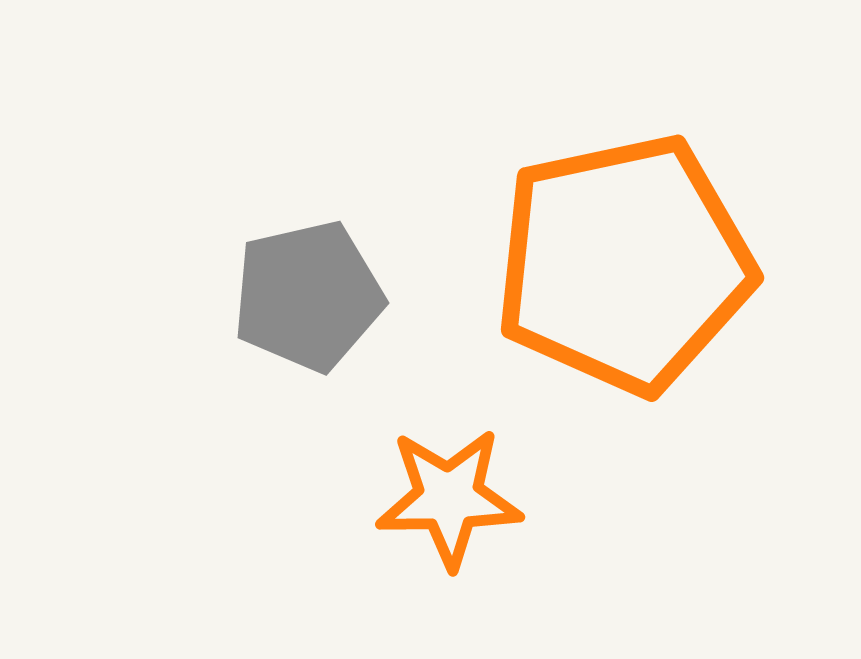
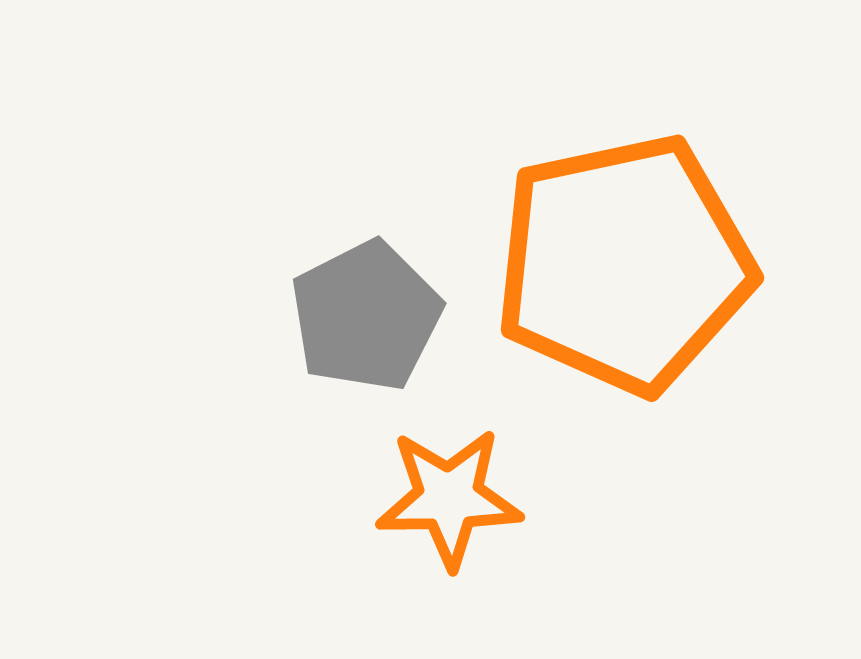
gray pentagon: moved 58 px right, 20 px down; rotated 14 degrees counterclockwise
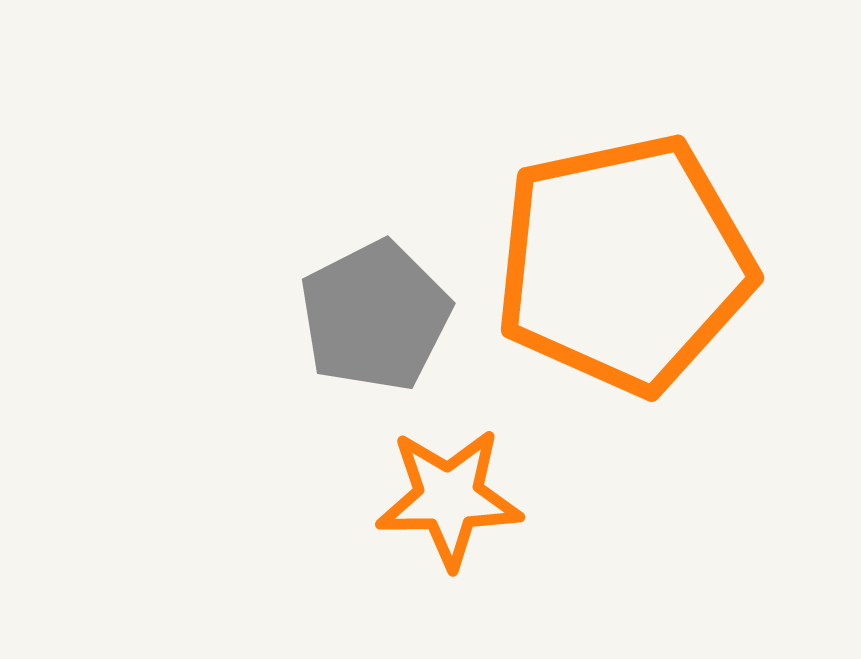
gray pentagon: moved 9 px right
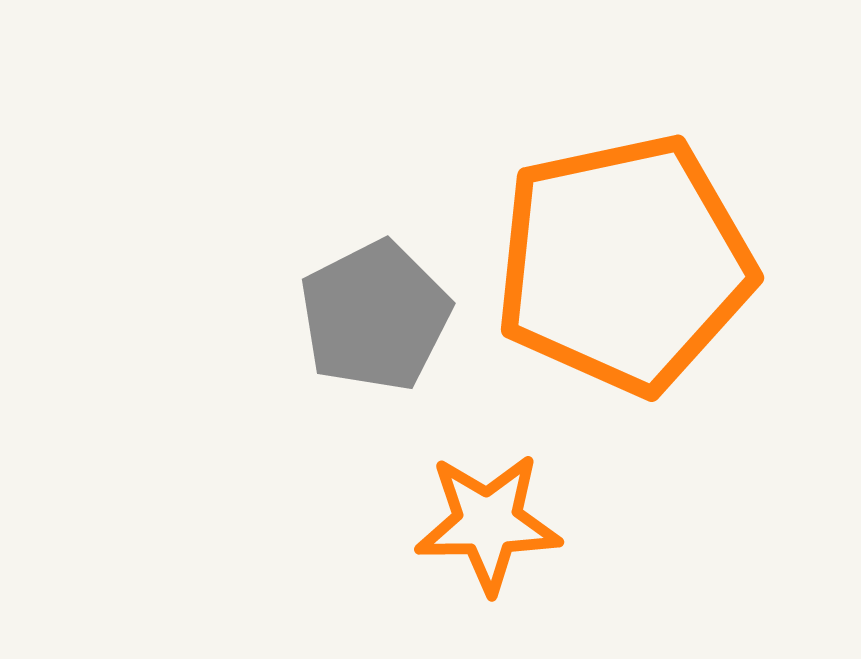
orange star: moved 39 px right, 25 px down
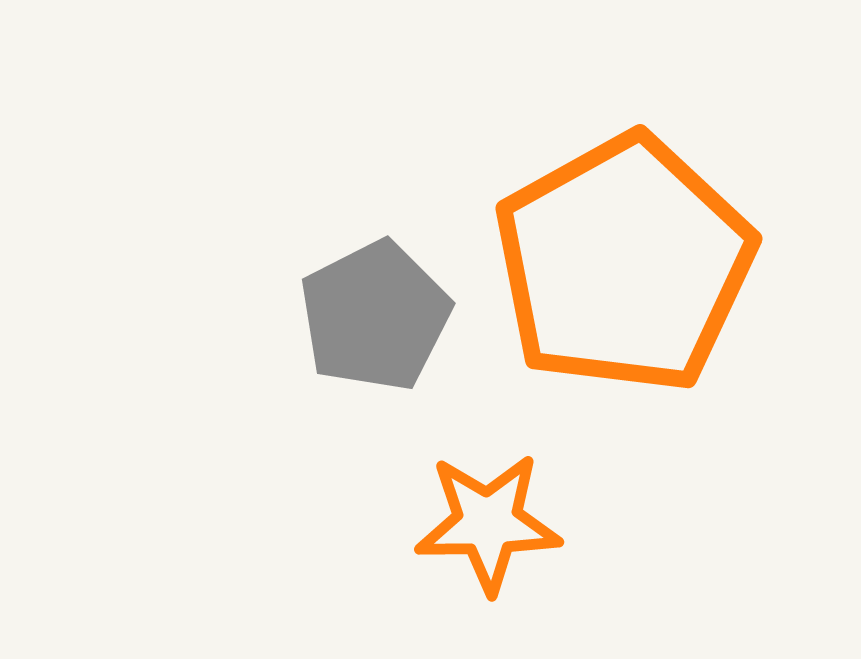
orange pentagon: rotated 17 degrees counterclockwise
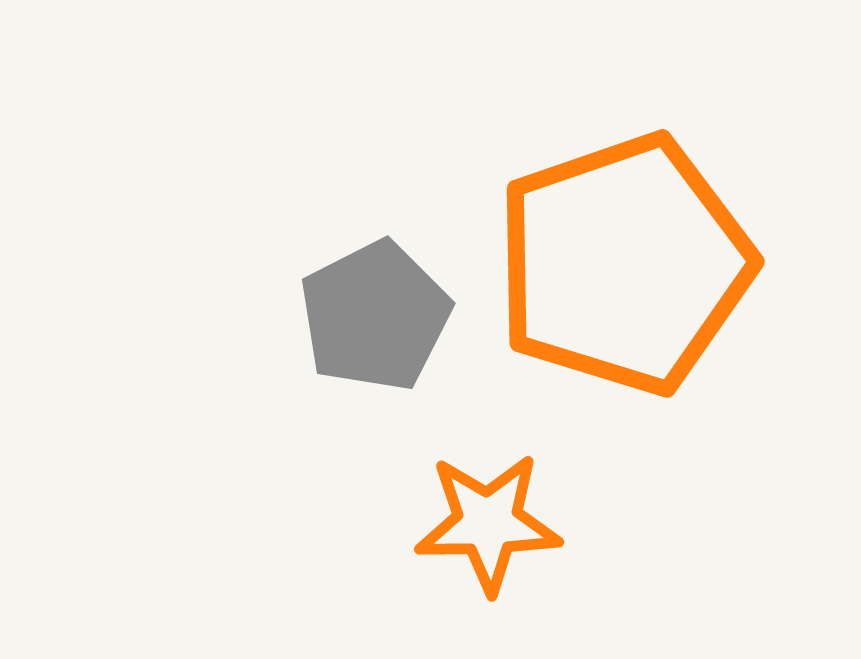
orange pentagon: rotated 10 degrees clockwise
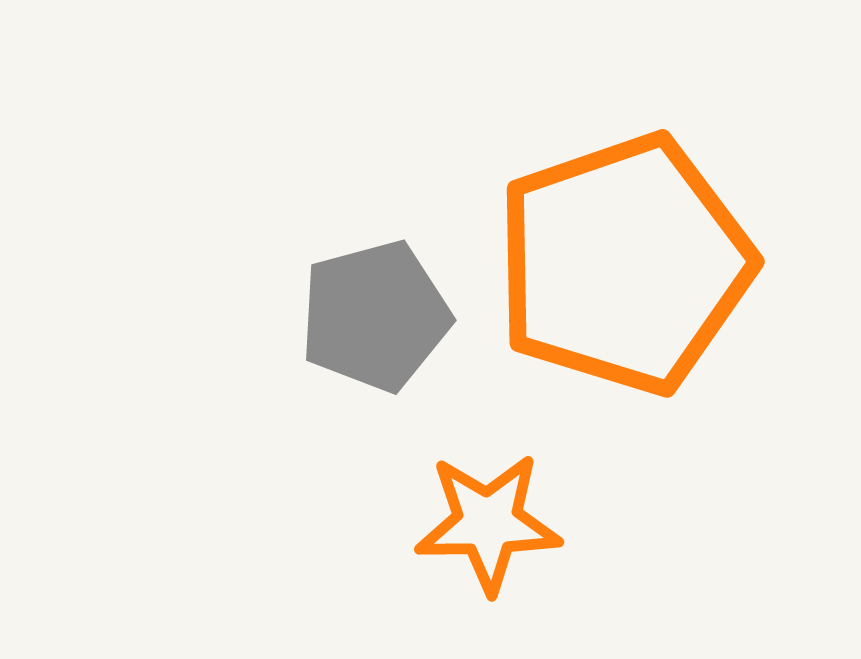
gray pentagon: rotated 12 degrees clockwise
